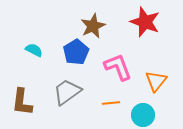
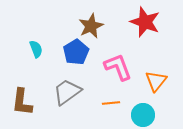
brown star: moved 2 px left
cyan semicircle: moved 2 px right, 1 px up; rotated 42 degrees clockwise
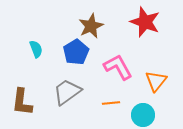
pink L-shape: rotated 8 degrees counterclockwise
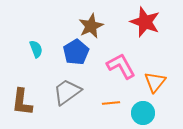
pink L-shape: moved 3 px right, 1 px up
orange triangle: moved 1 px left, 1 px down
cyan circle: moved 2 px up
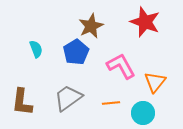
gray trapezoid: moved 1 px right, 6 px down
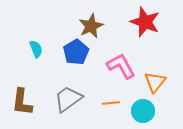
gray trapezoid: moved 1 px down
cyan circle: moved 2 px up
